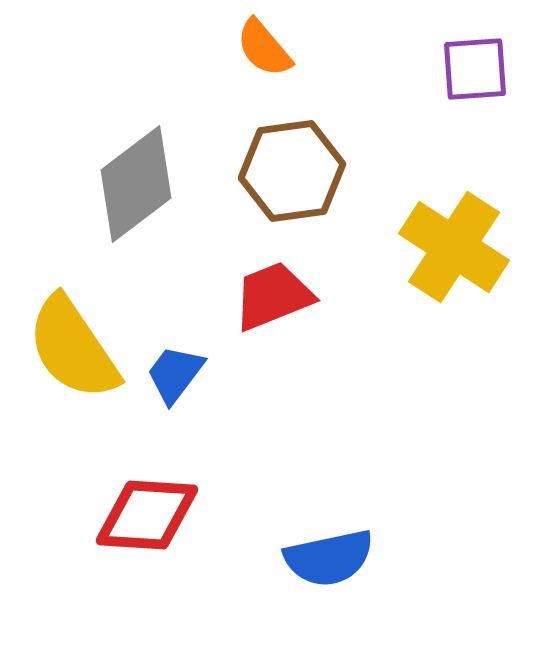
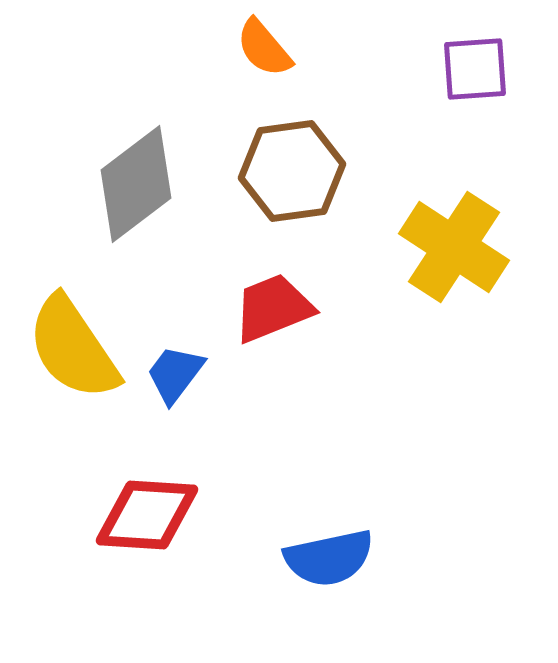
red trapezoid: moved 12 px down
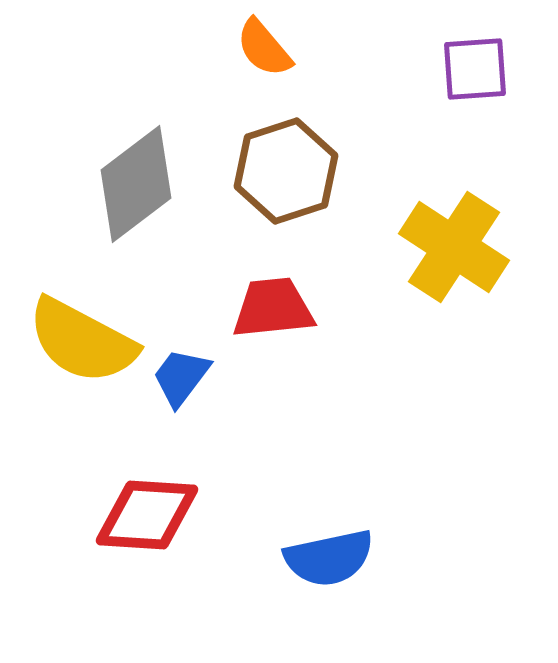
brown hexagon: moved 6 px left; rotated 10 degrees counterclockwise
red trapezoid: rotated 16 degrees clockwise
yellow semicircle: moved 9 px right, 7 px up; rotated 28 degrees counterclockwise
blue trapezoid: moved 6 px right, 3 px down
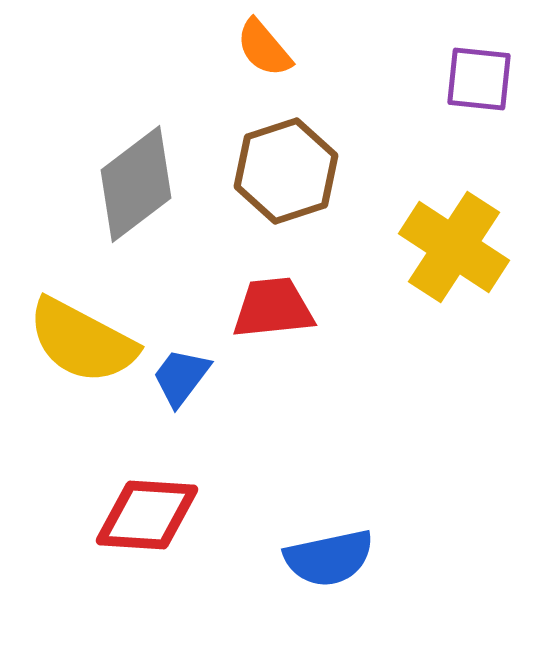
purple square: moved 4 px right, 10 px down; rotated 10 degrees clockwise
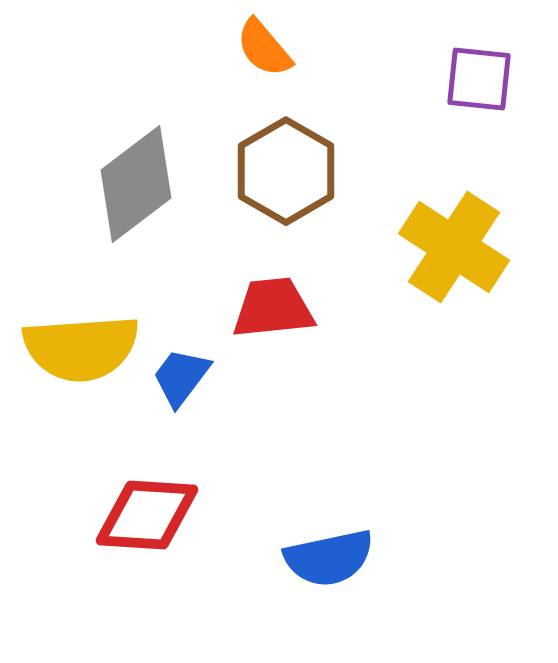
brown hexagon: rotated 12 degrees counterclockwise
yellow semicircle: moved 1 px left, 7 px down; rotated 32 degrees counterclockwise
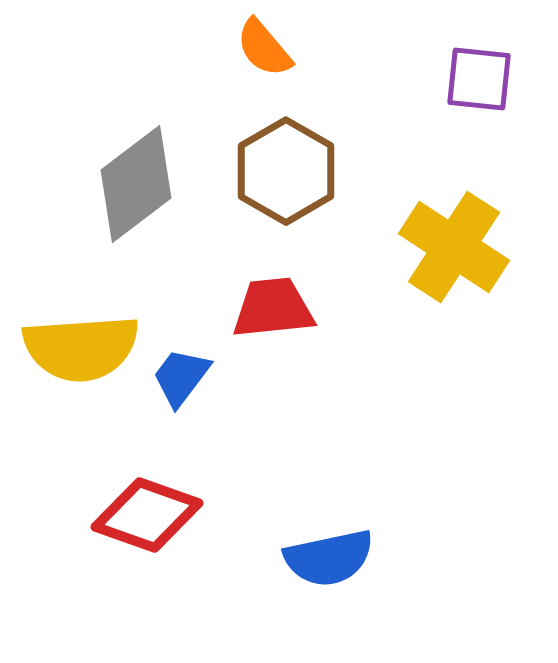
red diamond: rotated 16 degrees clockwise
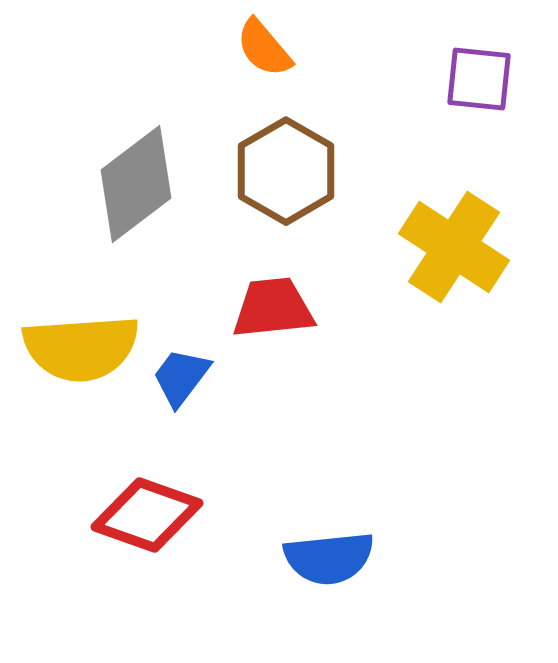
blue semicircle: rotated 6 degrees clockwise
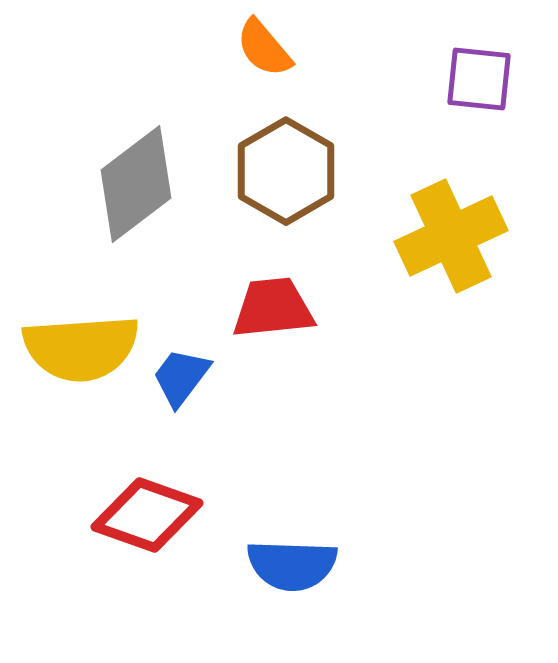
yellow cross: moved 3 px left, 11 px up; rotated 32 degrees clockwise
blue semicircle: moved 37 px left, 7 px down; rotated 8 degrees clockwise
